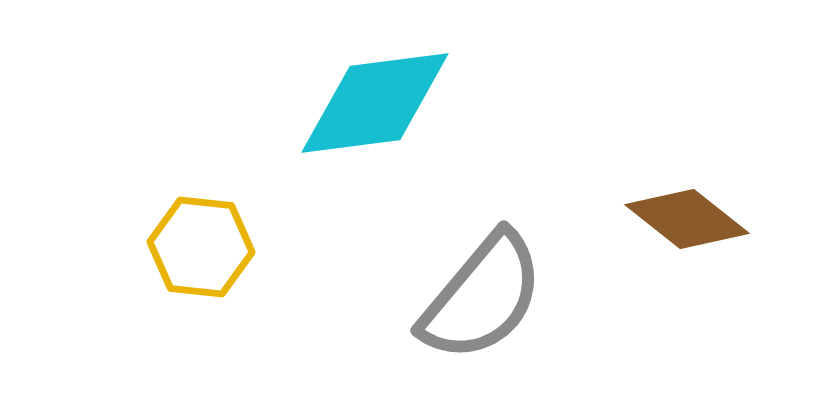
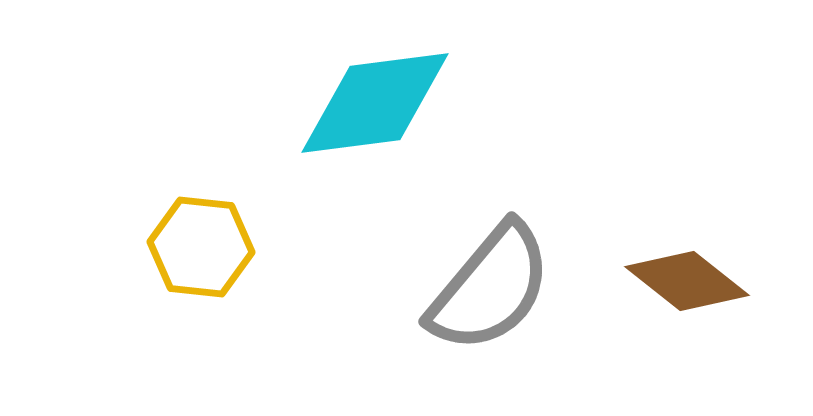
brown diamond: moved 62 px down
gray semicircle: moved 8 px right, 9 px up
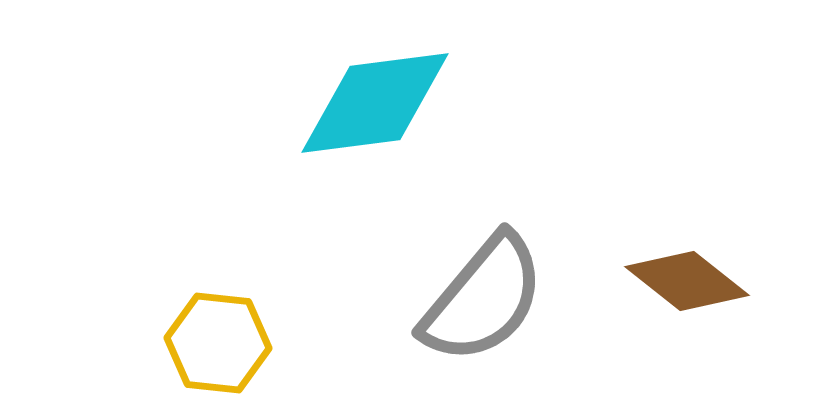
yellow hexagon: moved 17 px right, 96 px down
gray semicircle: moved 7 px left, 11 px down
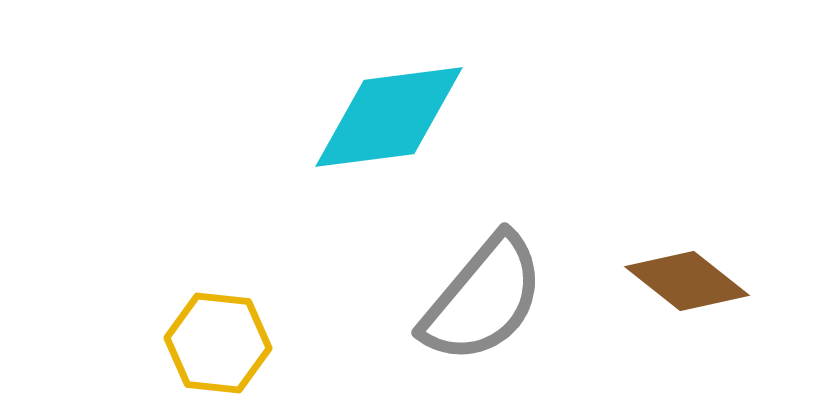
cyan diamond: moved 14 px right, 14 px down
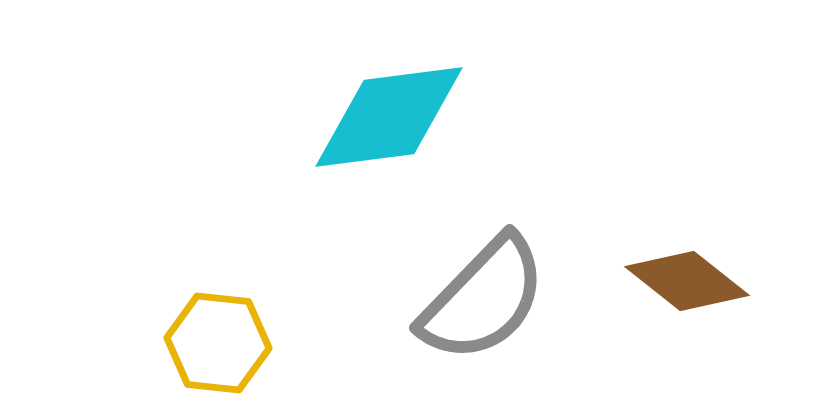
gray semicircle: rotated 4 degrees clockwise
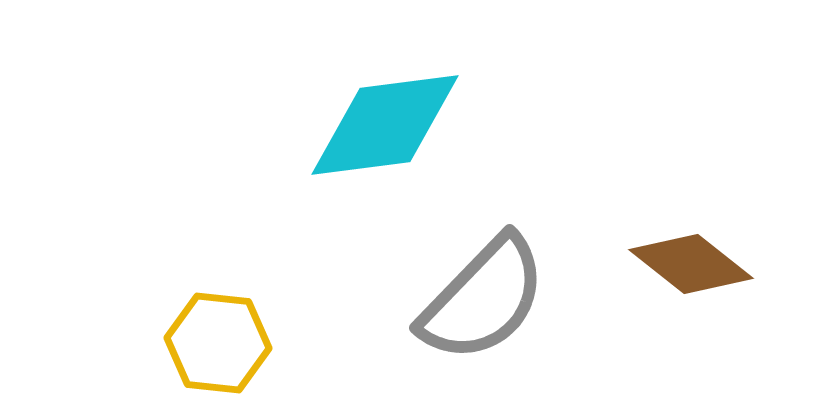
cyan diamond: moved 4 px left, 8 px down
brown diamond: moved 4 px right, 17 px up
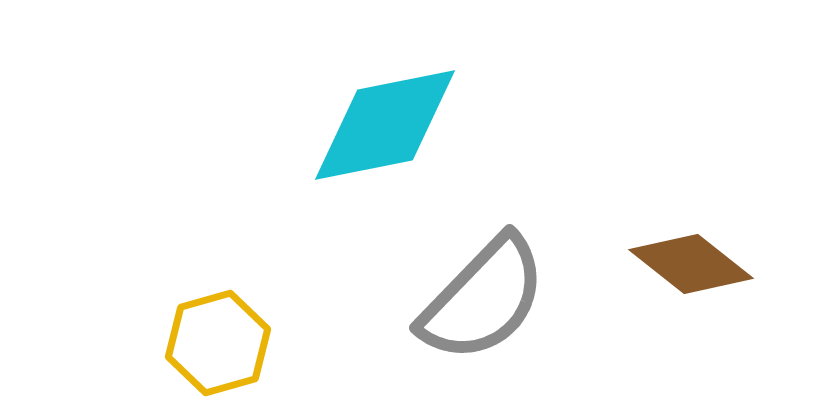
cyan diamond: rotated 4 degrees counterclockwise
yellow hexagon: rotated 22 degrees counterclockwise
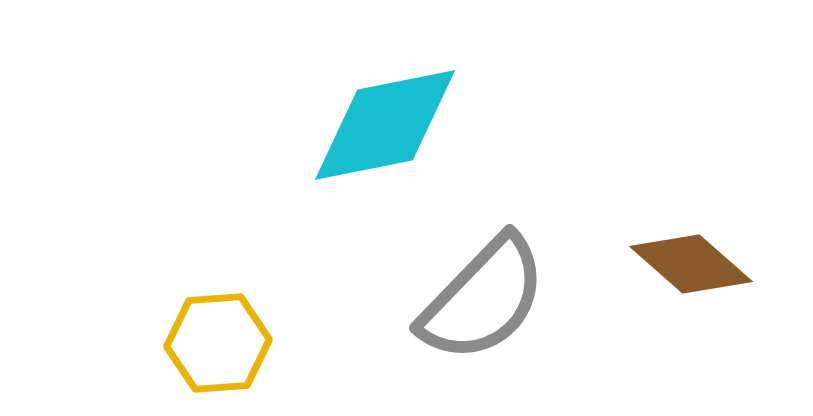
brown diamond: rotated 3 degrees clockwise
yellow hexagon: rotated 12 degrees clockwise
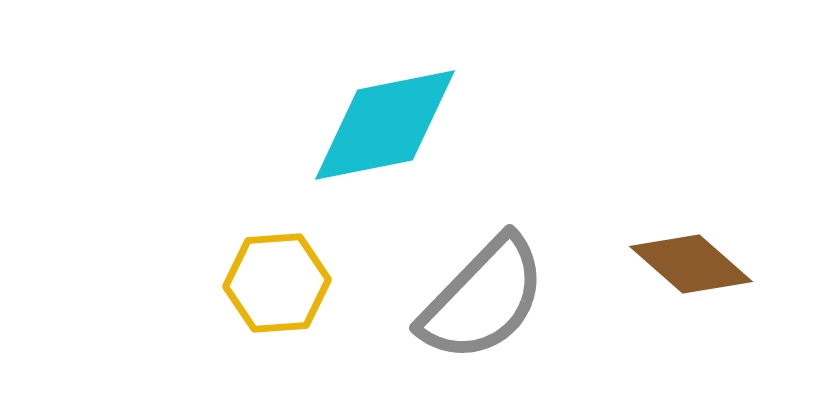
yellow hexagon: moved 59 px right, 60 px up
